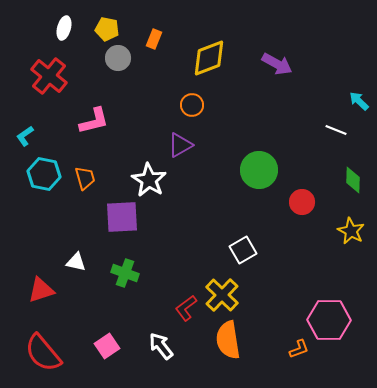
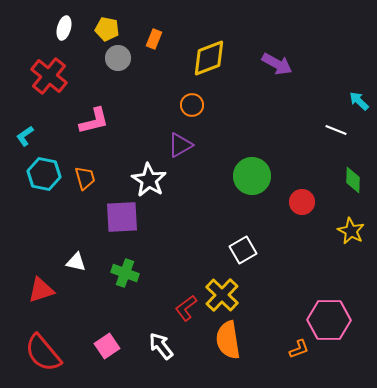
green circle: moved 7 px left, 6 px down
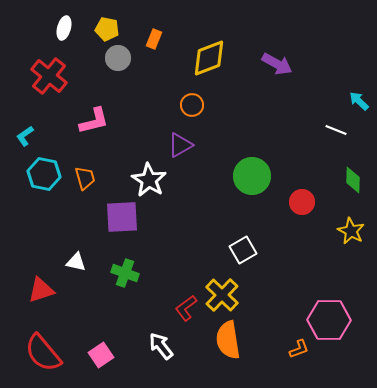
pink square: moved 6 px left, 9 px down
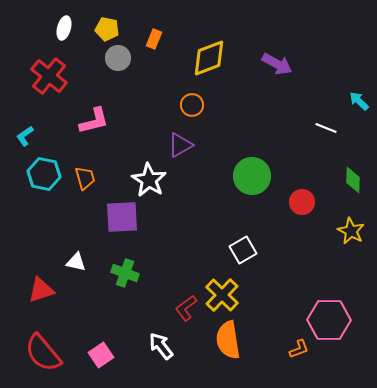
white line: moved 10 px left, 2 px up
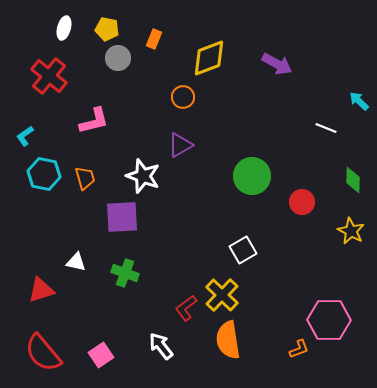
orange circle: moved 9 px left, 8 px up
white star: moved 6 px left, 4 px up; rotated 12 degrees counterclockwise
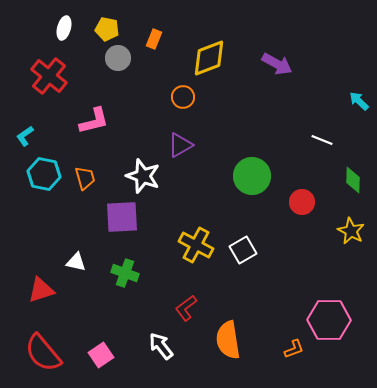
white line: moved 4 px left, 12 px down
yellow cross: moved 26 px left, 50 px up; rotated 16 degrees counterclockwise
orange L-shape: moved 5 px left
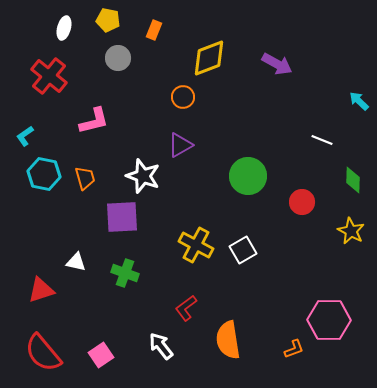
yellow pentagon: moved 1 px right, 9 px up
orange rectangle: moved 9 px up
green circle: moved 4 px left
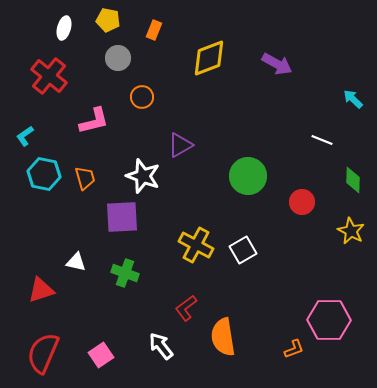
orange circle: moved 41 px left
cyan arrow: moved 6 px left, 2 px up
orange semicircle: moved 5 px left, 3 px up
red semicircle: rotated 63 degrees clockwise
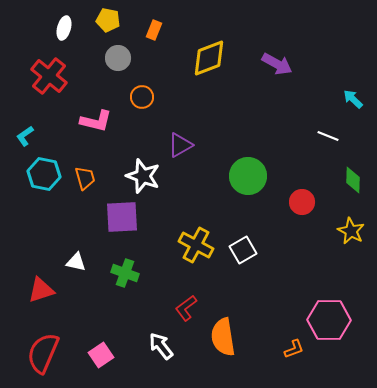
pink L-shape: moved 2 px right; rotated 28 degrees clockwise
white line: moved 6 px right, 4 px up
